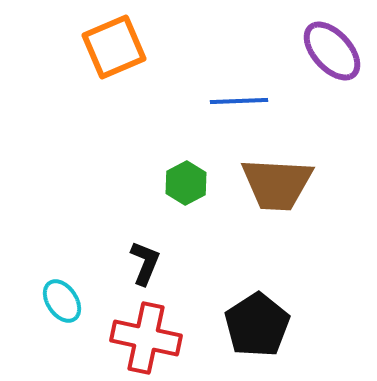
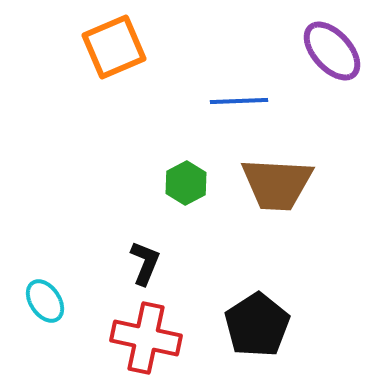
cyan ellipse: moved 17 px left
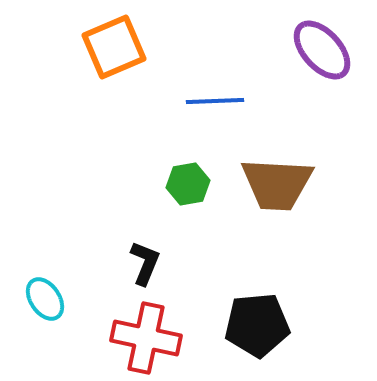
purple ellipse: moved 10 px left, 1 px up
blue line: moved 24 px left
green hexagon: moved 2 px right, 1 px down; rotated 18 degrees clockwise
cyan ellipse: moved 2 px up
black pentagon: rotated 28 degrees clockwise
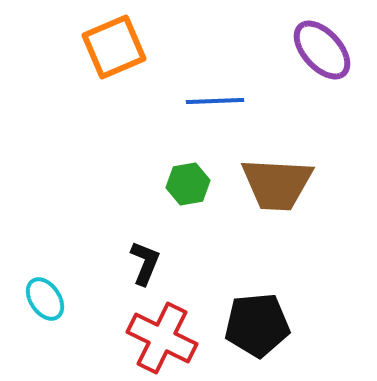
red cross: moved 16 px right; rotated 14 degrees clockwise
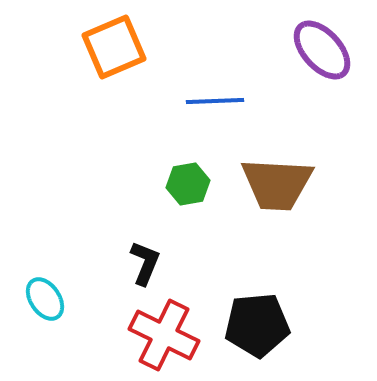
red cross: moved 2 px right, 3 px up
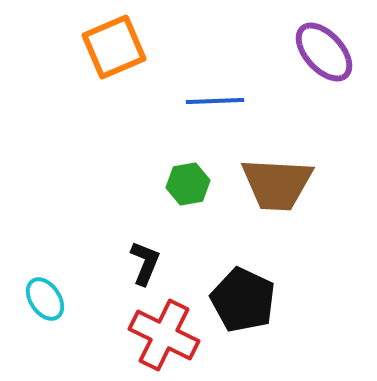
purple ellipse: moved 2 px right, 2 px down
black pentagon: moved 14 px left, 25 px up; rotated 30 degrees clockwise
